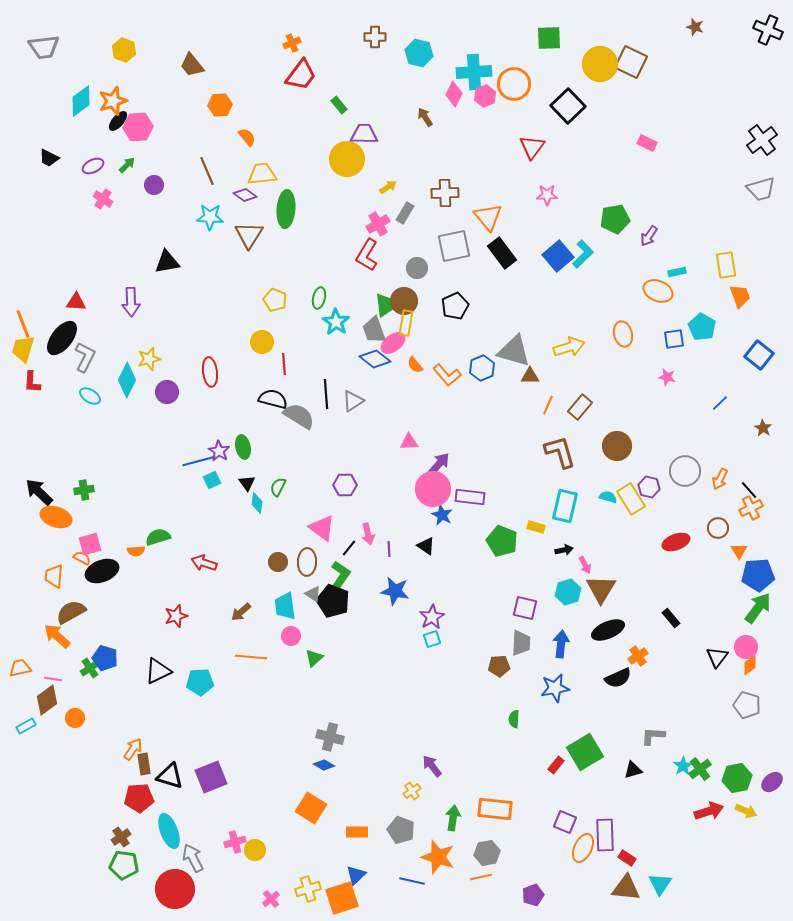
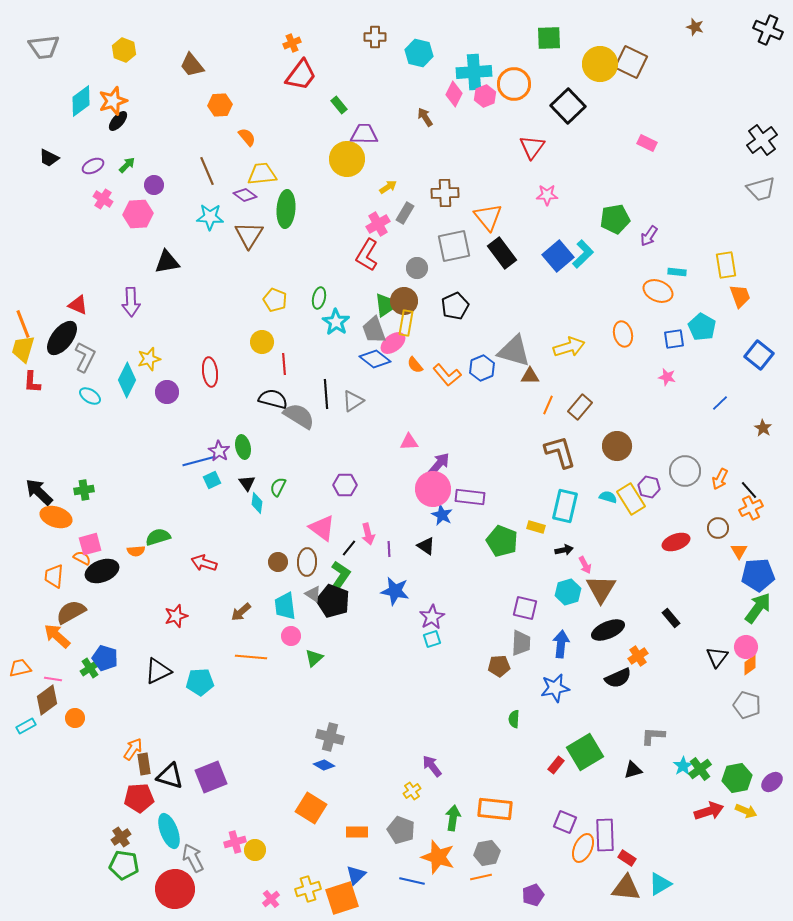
pink hexagon at (138, 127): moved 87 px down
cyan rectangle at (677, 272): rotated 18 degrees clockwise
red triangle at (76, 302): moved 2 px right, 3 px down; rotated 20 degrees clockwise
cyan triangle at (660, 884): rotated 25 degrees clockwise
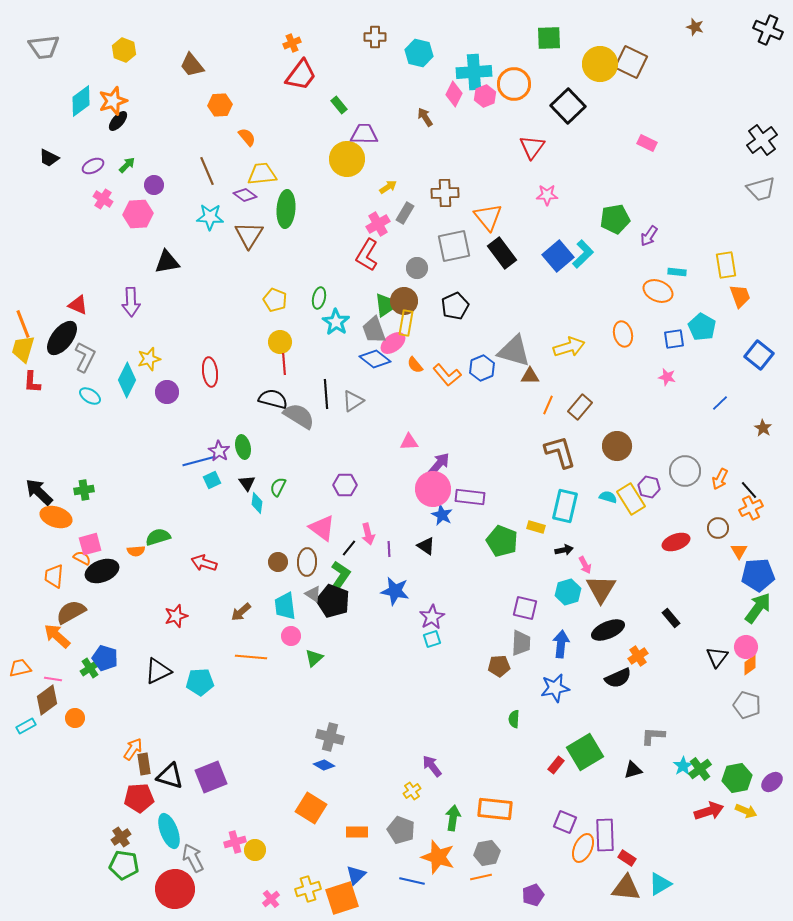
yellow circle at (262, 342): moved 18 px right
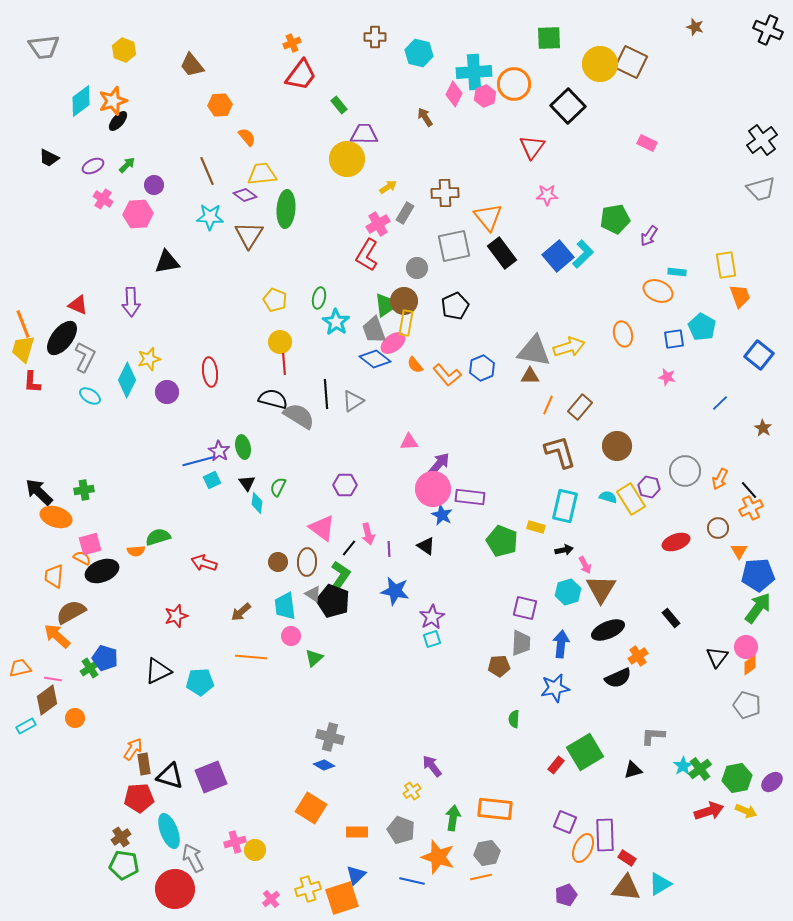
gray triangle at (514, 351): moved 20 px right; rotated 6 degrees counterclockwise
purple pentagon at (533, 895): moved 33 px right
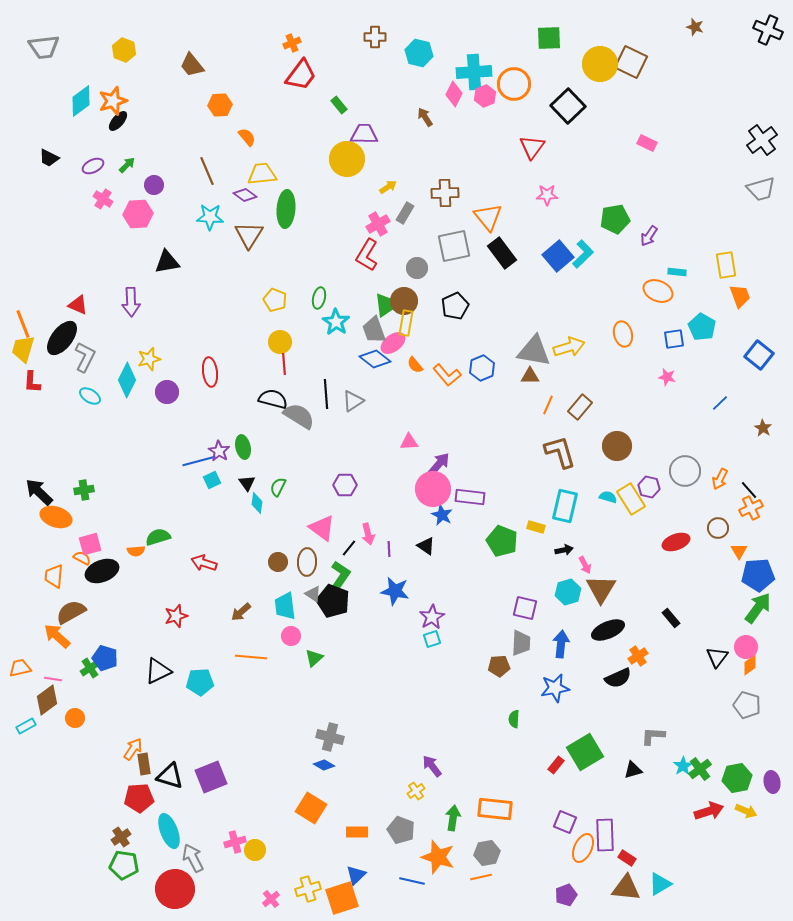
purple ellipse at (772, 782): rotated 60 degrees counterclockwise
yellow cross at (412, 791): moved 4 px right
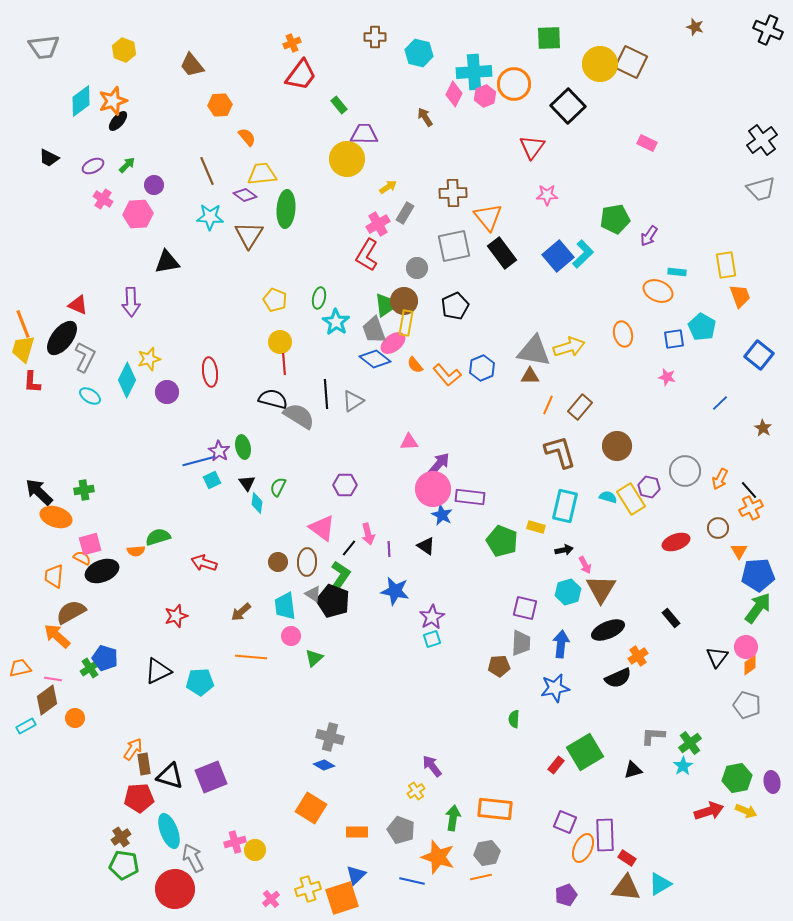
brown cross at (445, 193): moved 8 px right
green cross at (700, 769): moved 10 px left, 26 px up
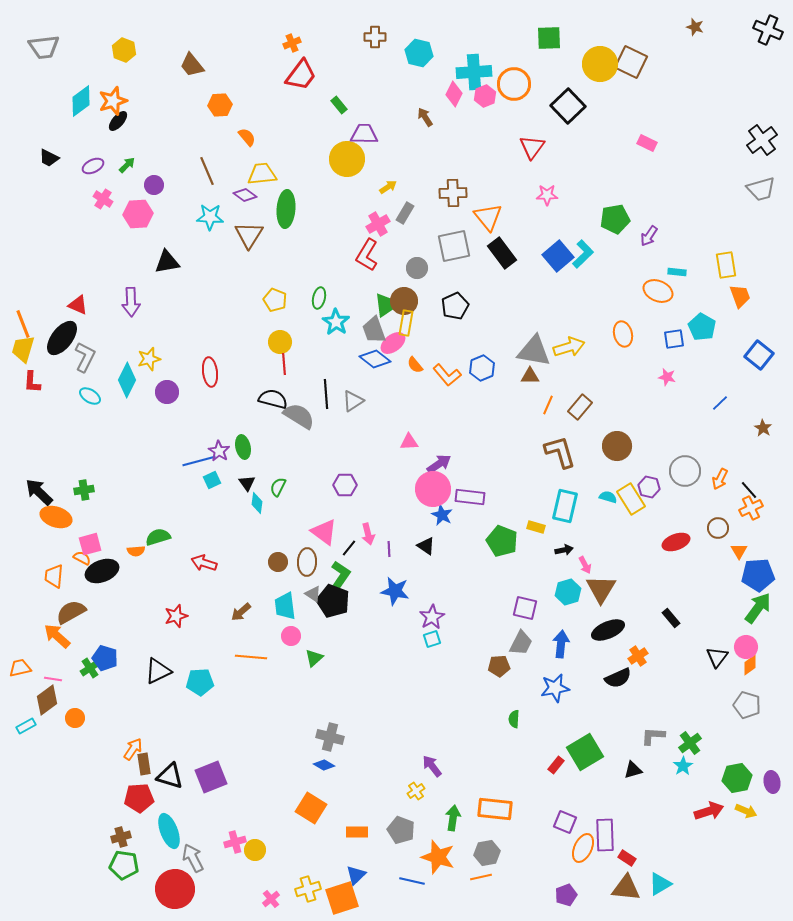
purple arrow at (439, 464): rotated 15 degrees clockwise
pink triangle at (322, 528): moved 2 px right, 4 px down
gray trapezoid at (521, 643): rotated 24 degrees clockwise
brown cross at (121, 837): rotated 18 degrees clockwise
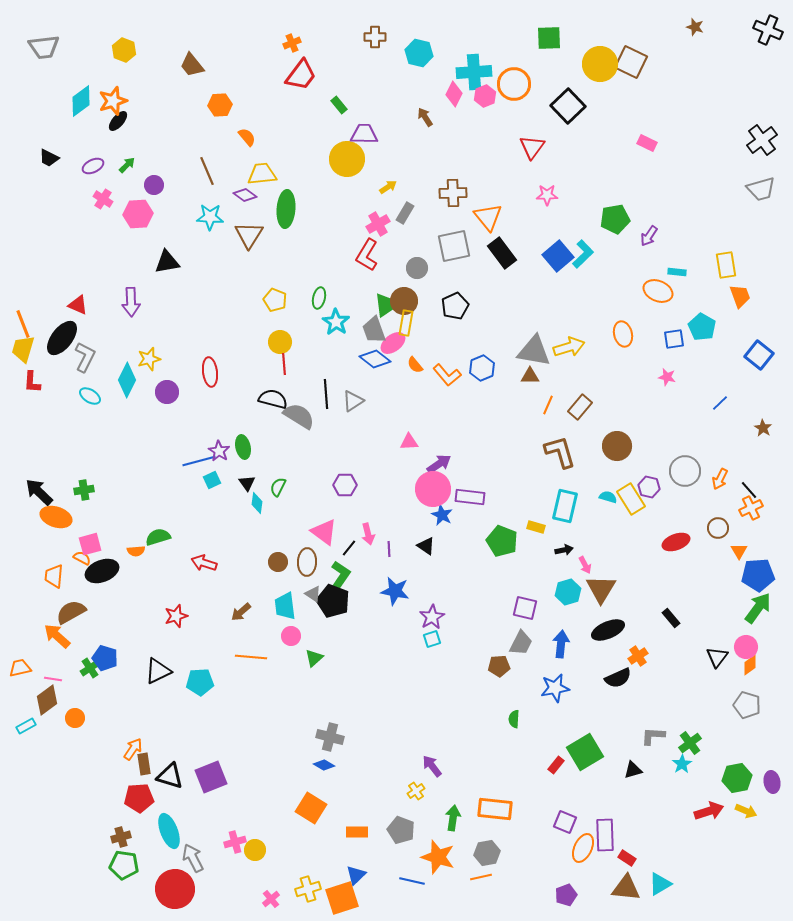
cyan star at (683, 766): moved 1 px left, 2 px up
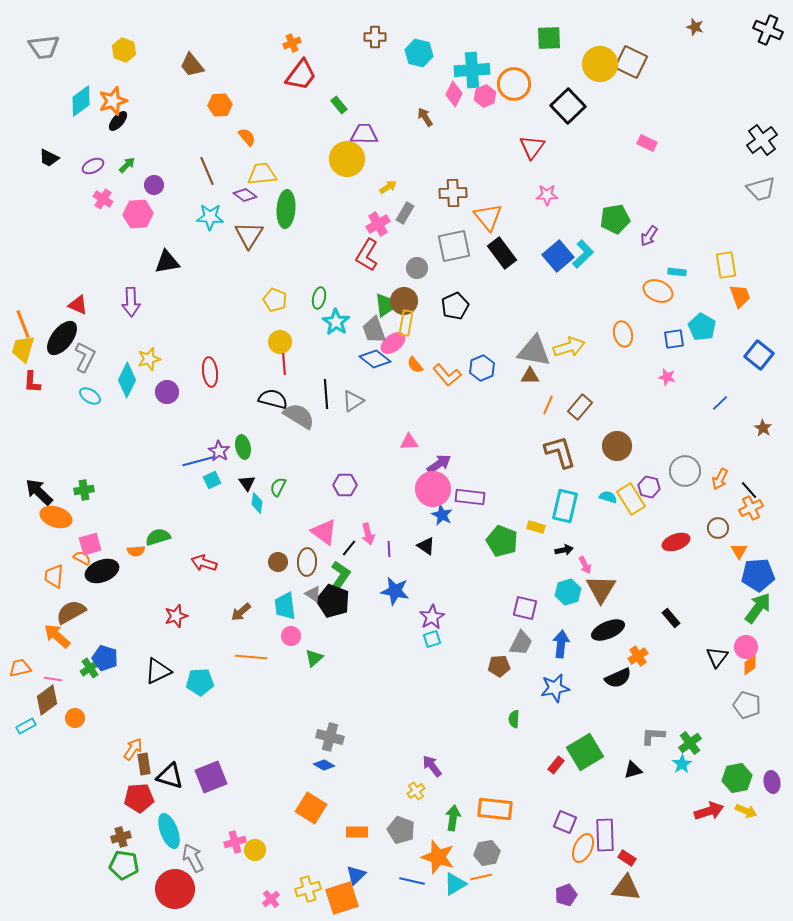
cyan cross at (474, 72): moved 2 px left, 2 px up
cyan triangle at (660, 884): moved 205 px left
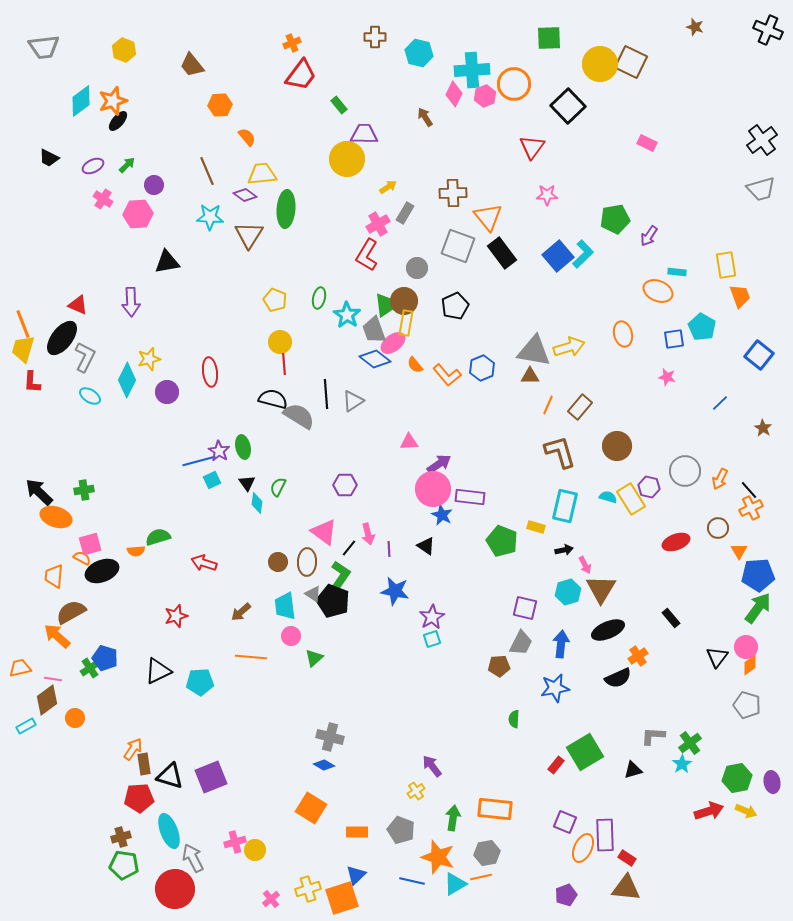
gray square at (454, 246): moved 4 px right; rotated 32 degrees clockwise
cyan star at (336, 322): moved 11 px right, 7 px up
